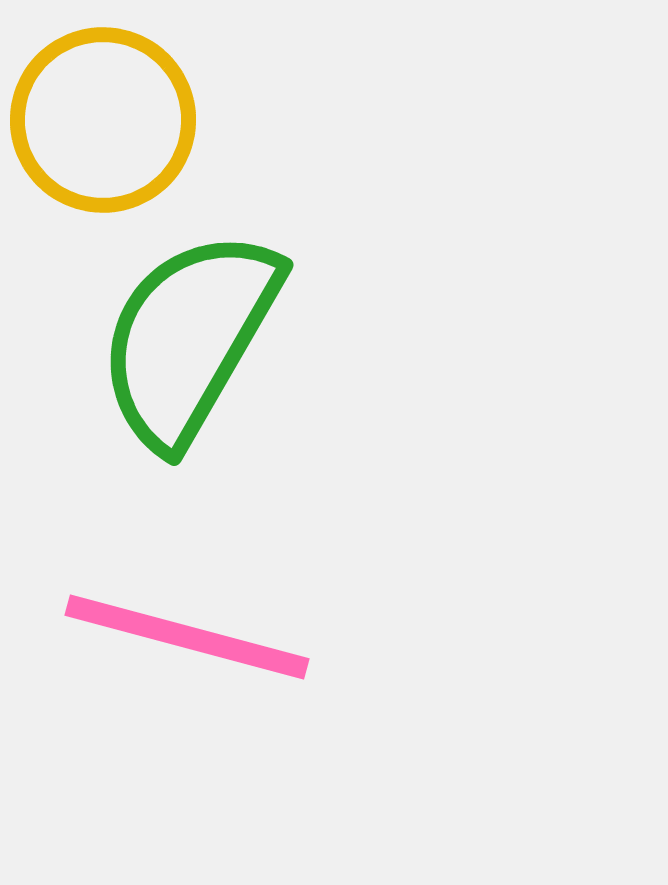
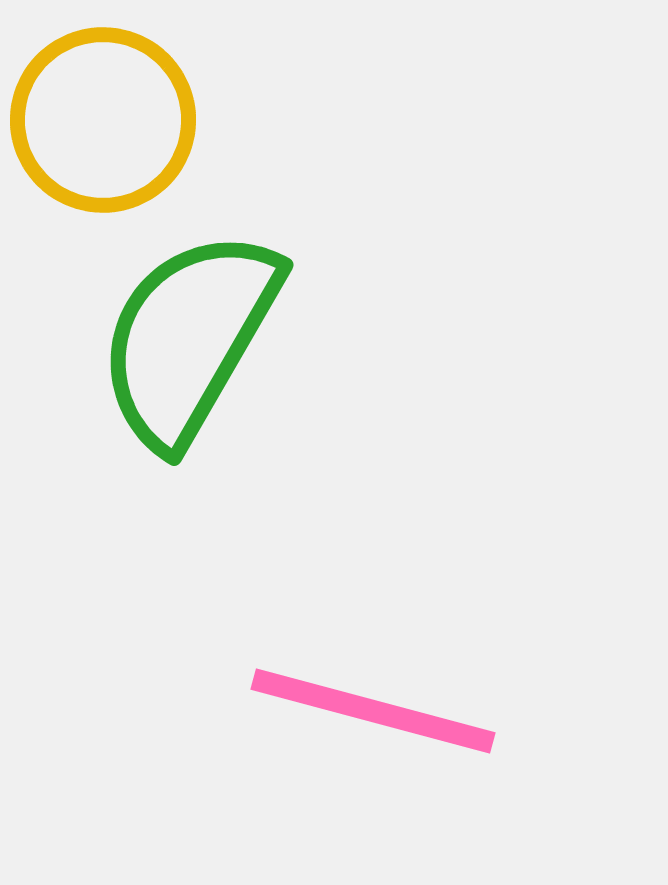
pink line: moved 186 px right, 74 px down
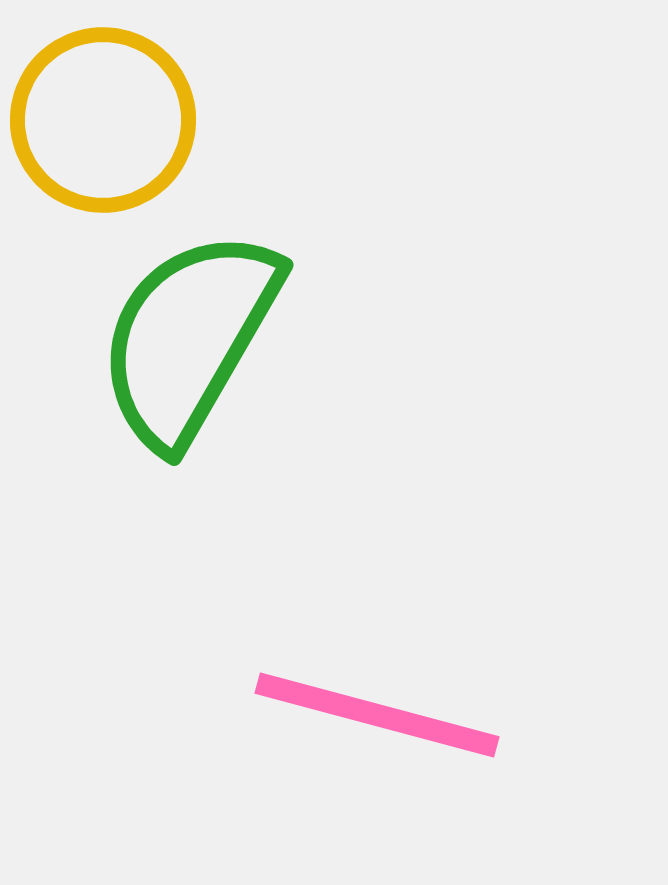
pink line: moved 4 px right, 4 px down
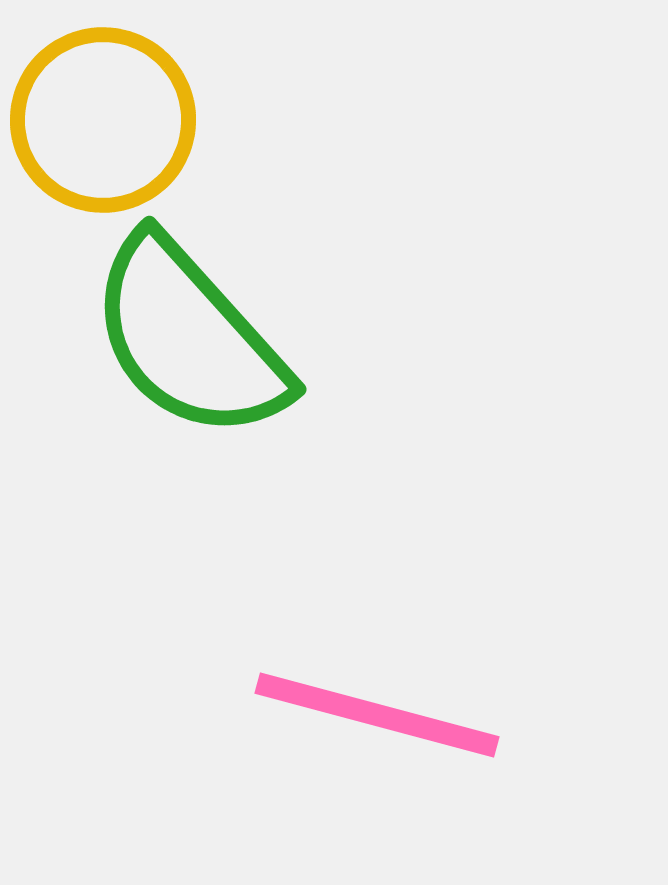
green semicircle: rotated 72 degrees counterclockwise
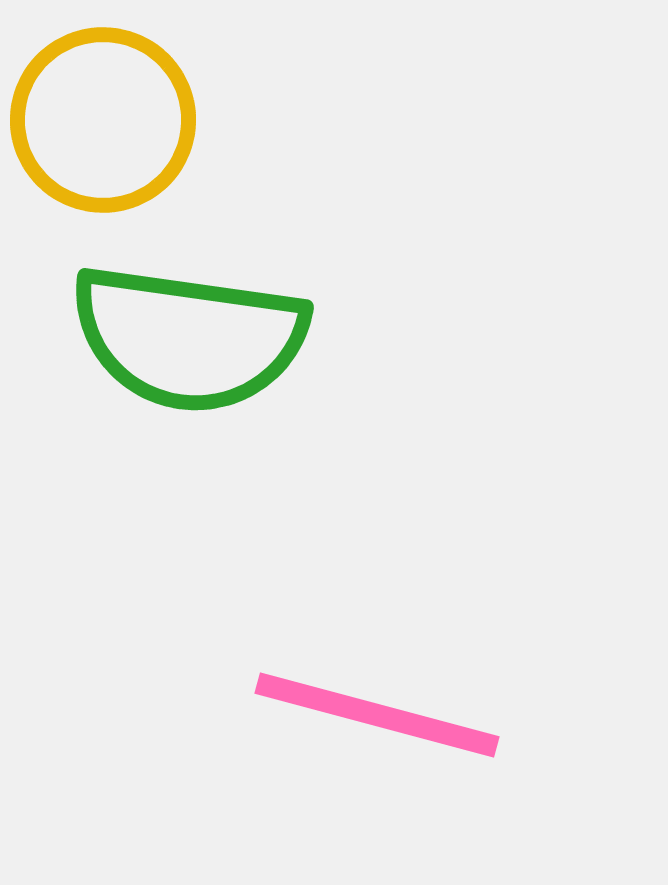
green semicircle: rotated 40 degrees counterclockwise
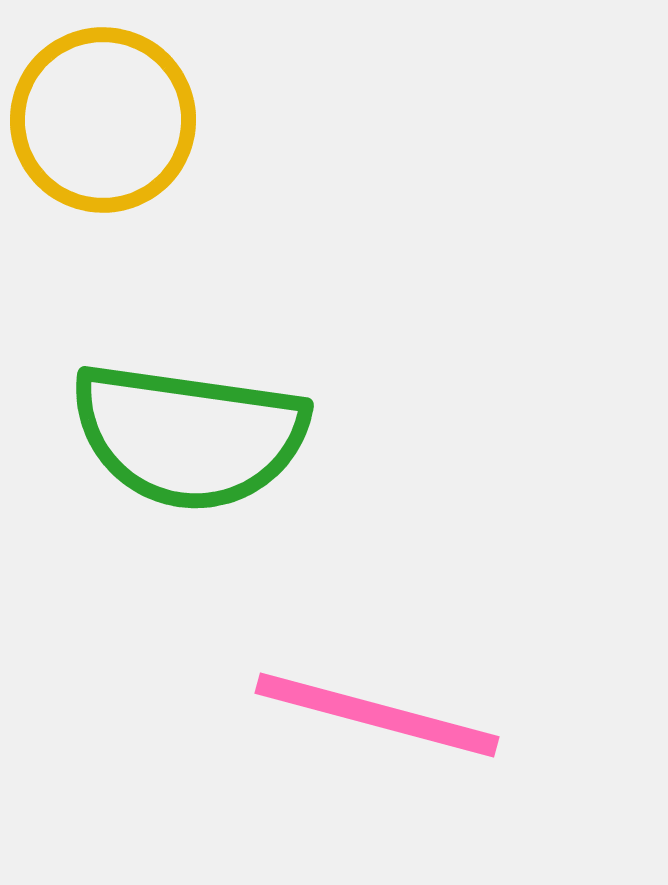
green semicircle: moved 98 px down
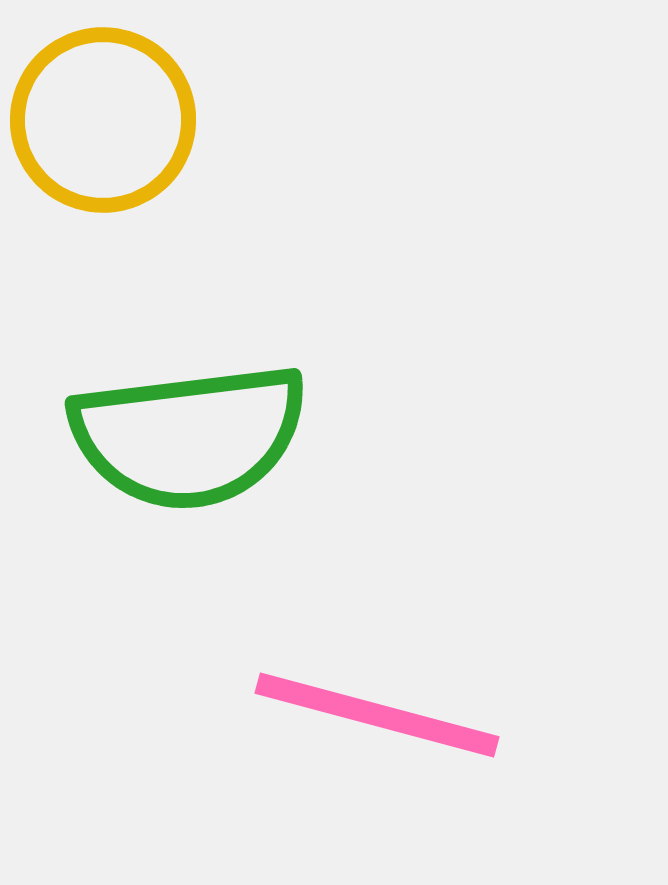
green semicircle: rotated 15 degrees counterclockwise
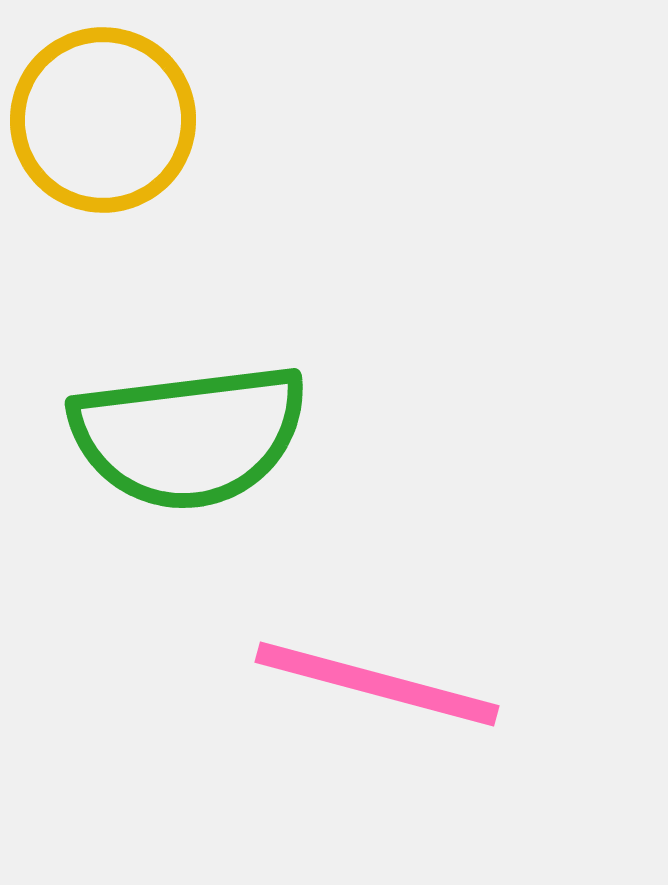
pink line: moved 31 px up
